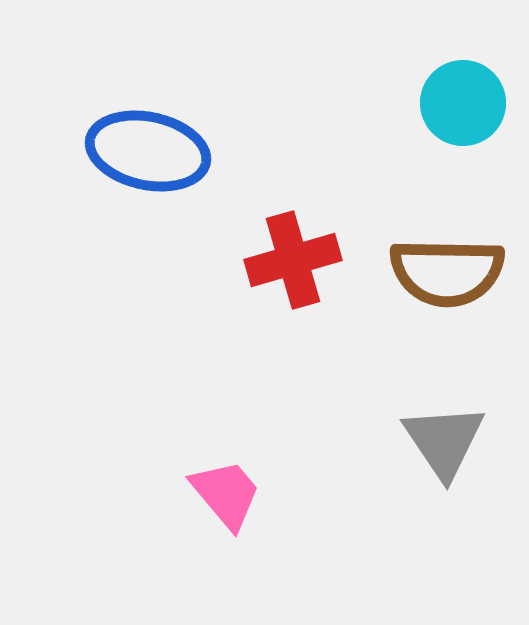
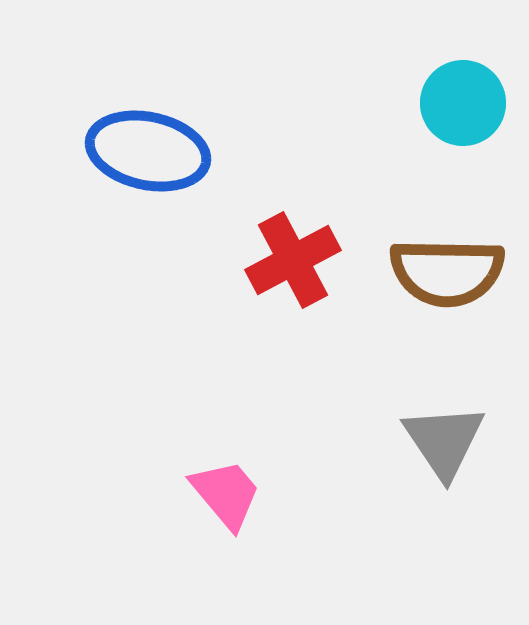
red cross: rotated 12 degrees counterclockwise
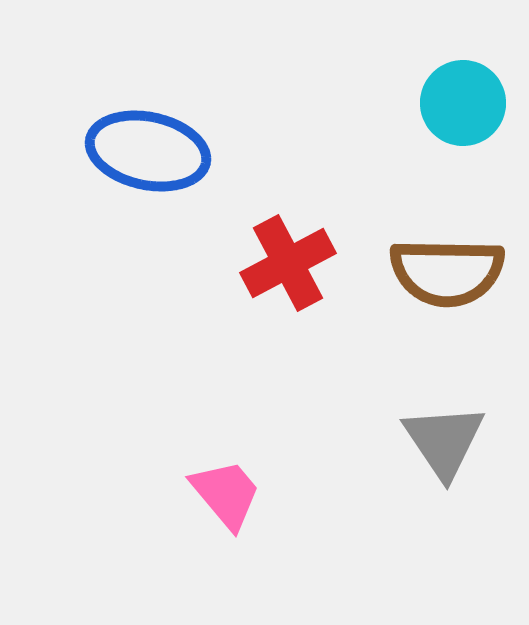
red cross: moved 5 px left, 3 px down
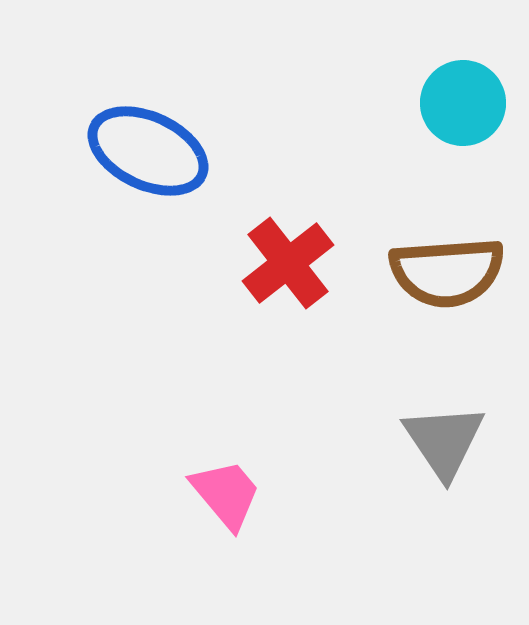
blue ellipse: rotated 13 degrees clockwise
red cross: rotated 10 degrees counterclockwise
brown semicircle: rotated 5 degrees counterclockwise
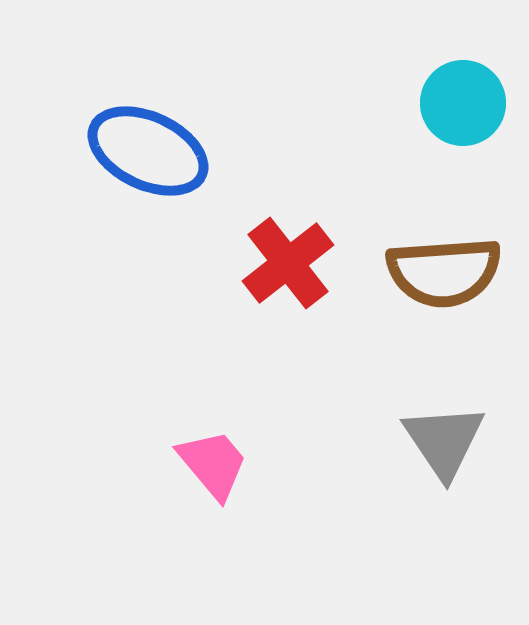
brown semicircle: moved 3 px left
pink trapezoid: moved 13 px left, 30 px up
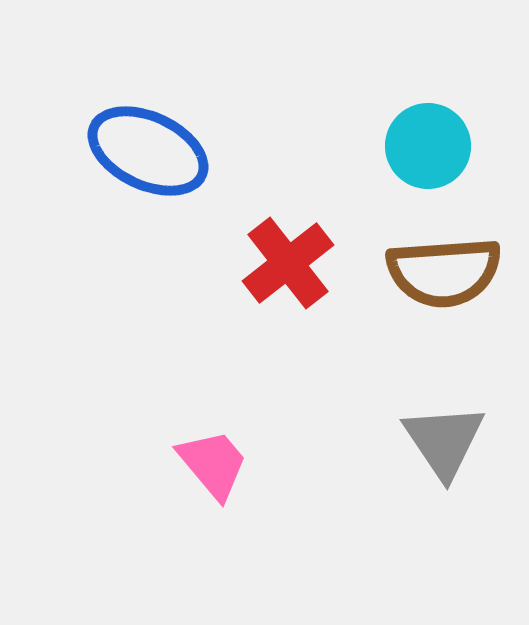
cyan circle: moved 35 px left, 43 px down
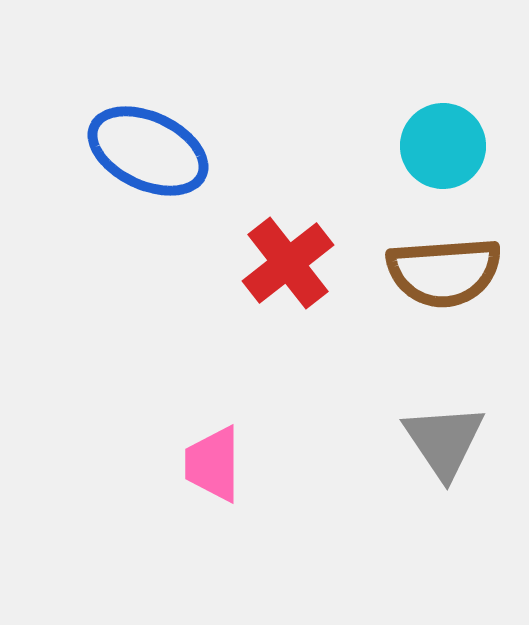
cyan circle: moved 15 px right
pink trapezoid: rotated 140 degrees counterclockwise
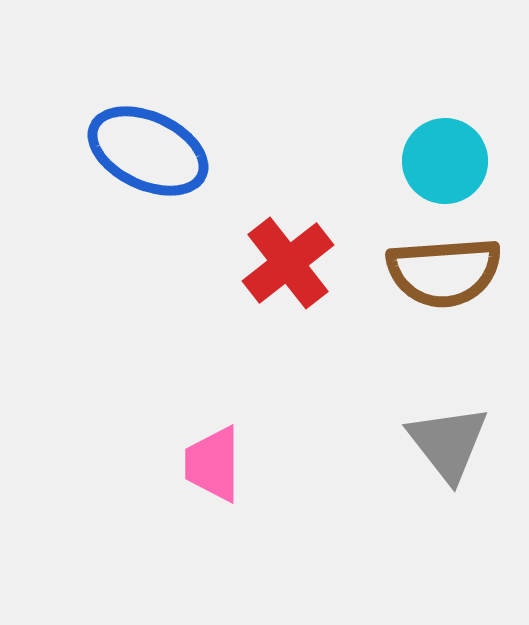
cyan circle: moved 2 px right, 15 px down
gray triangle: moved 4 px right, 2 px down; rotated 4 degrees counterclockwise
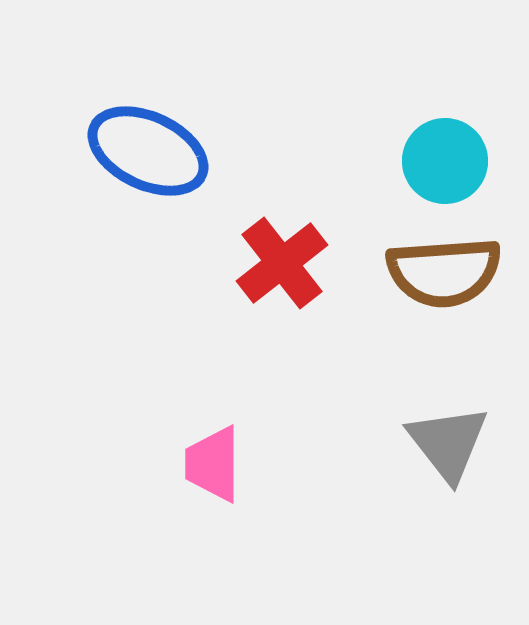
red cross: moved 6 px left
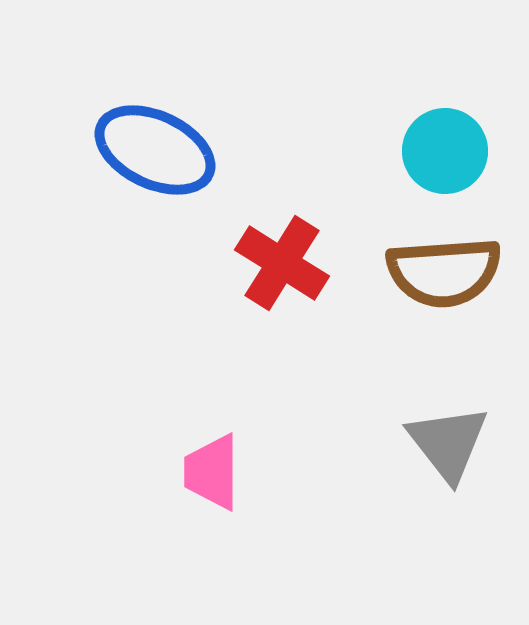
blue ellipse: moved 7 px right, 1 px up
cyan circle: moved 10 px up
red cross: rotated 20 degrees counterclockwise
pink trapezoid: moved 1 px left, 8 px down
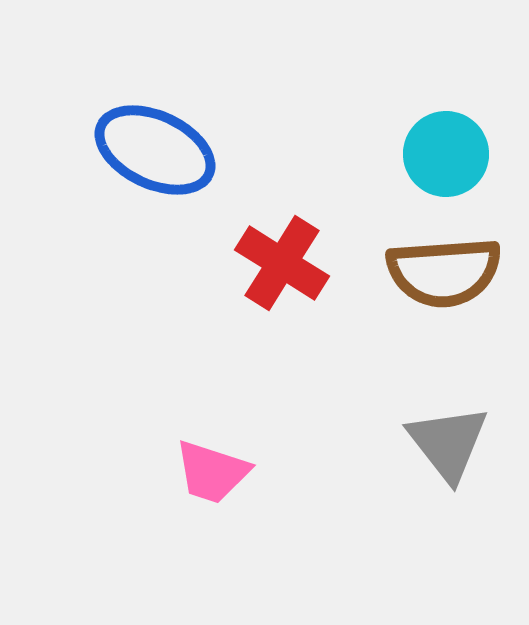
cyan circle: moved 1 px right, 3 px down
pink trapezoid: rotated 72 degrees counterclockwise
